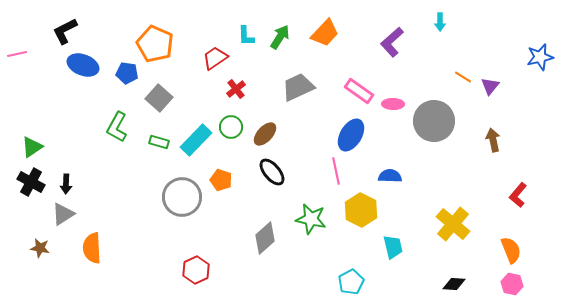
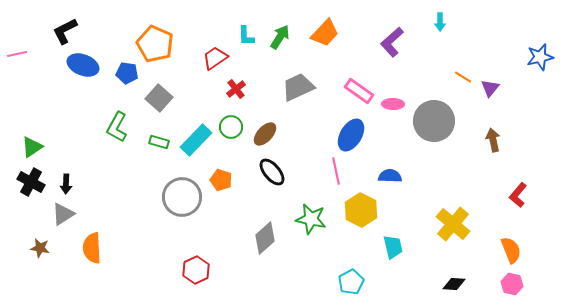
purple triangle at (490, 86): moved 2 px down
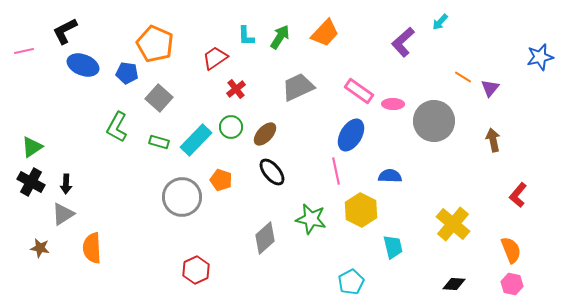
cyan arrow at (440, 22): rotated 42 degrees clockwise
purple L-shape at (392, 42): moved 11 px right
pink line at (17, 54): moved 7 px right, 3 px up
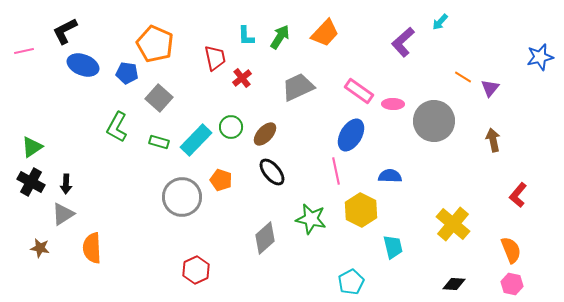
red trapezoid at (215, 58): rotated 112 degrees clockwise
red cross at (236, 89): moved 6 px right, 11 px up
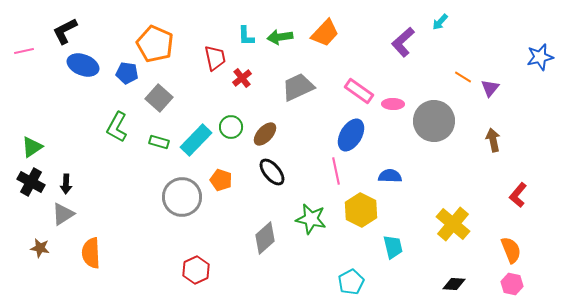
green arrow at (280, 37): rotated 130 degrees counterclockwise
orange semicircle at (92, 248): moved 1 px left, 5 px down
